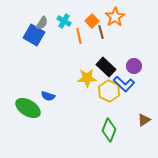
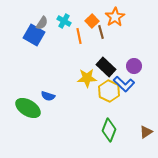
brown triangle: moved 2 px right, 12 px down
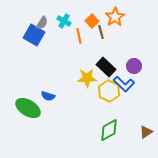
green diamond: rotated 40 degrees clockwise
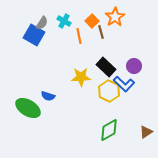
yellow star: moved 6 px left, 1 px up
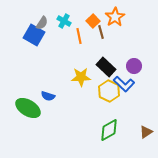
orange square: moved 1 px right
